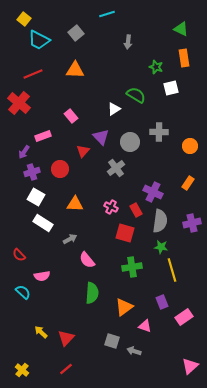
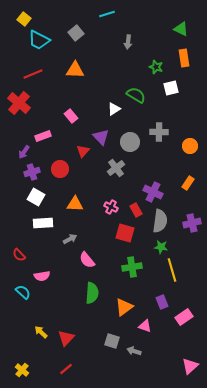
white rectangle at (43, 223): rotated 36 degrees counterclockwise
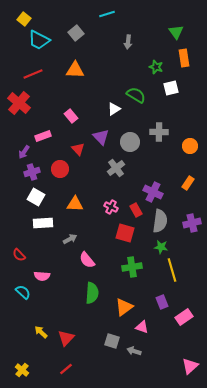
green triangle at (181, 29): moved 5 px left, 3 px down; rotated 28 degrees clockwise
red triangle at (83, 151): moved 5 px left, 2 px up; rotated 24 degrees counterclockwise
pink semicircle at (42, 276): rotated 14 degrees clockwise
pink triangle at (145, 326): moved 3 px left, 1 px down
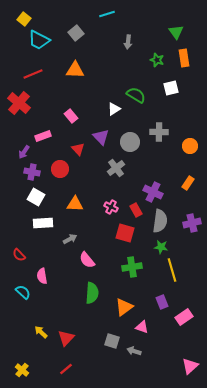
green star at (156, 67): moved 1 px right, 7 px up
purple cross at (32, 172): rotated 28 degrees clockwise
pink semicircle at (42, 276): rotated 77 degrees clockwise
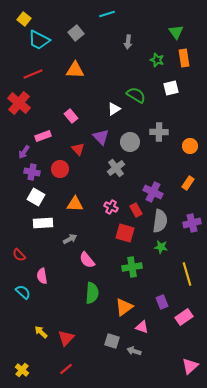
yellow line at (172, 270): moved 15 px right, 4 px down
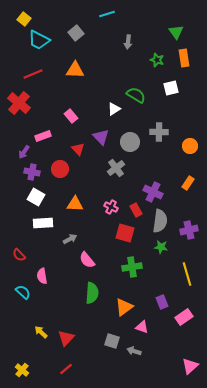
purple cross at (192, 223): moved 3 px left, 7 px down
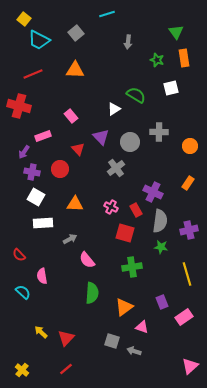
red cross at (19, 103): moved 3 px down; rotated 25 degrees counterclockwise
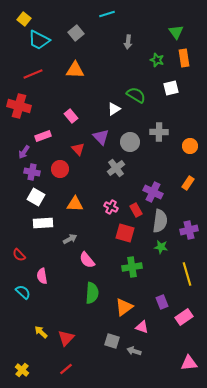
pink triangle at (190, 366): moved 1 px left, 3 px up; rotated 36 degrees clockwise
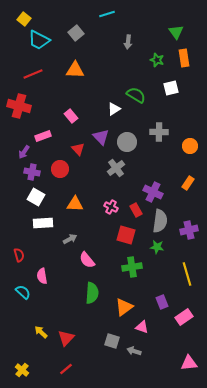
gray circle at (130, 142): moved 3 px left
red square at (125, 233): moved 1 px right, 2 px down
green star at (161, 247): moved 4 px left
red semicircle at (19, 255): rotated 152 degrees counterclockwise
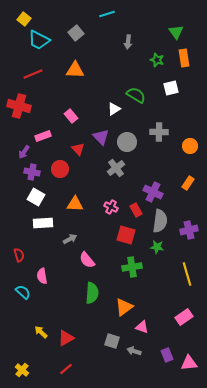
purple rectangle at (162, 302): moved 5 px right, 53 px down
red triangle at (66, 338): rotated 18 degrees clockwise
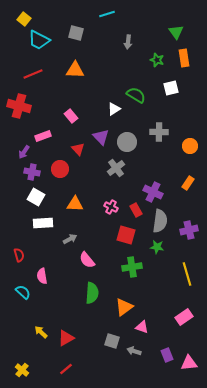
gray square at (76, 33): rotated 35 degrees counterclockwise
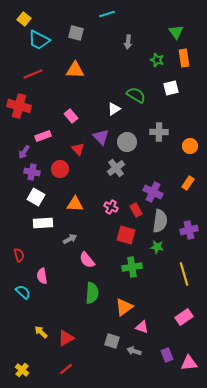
yellow line at (187, 274): moved 3 px left
